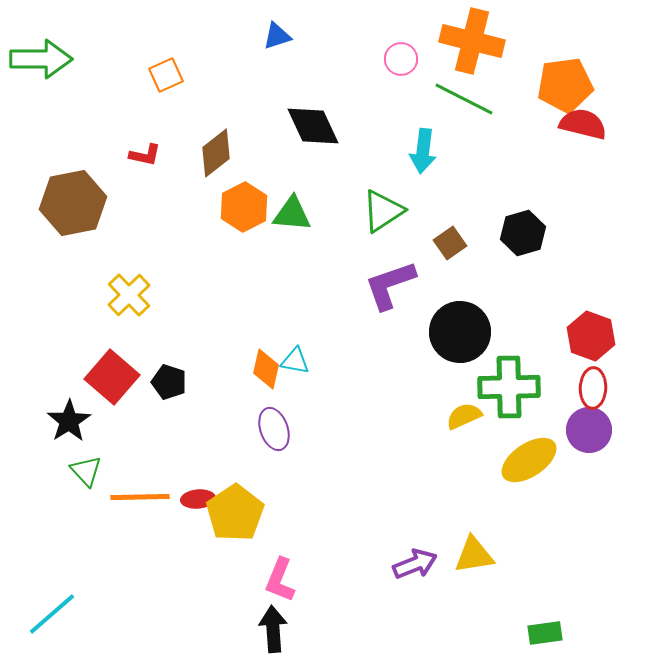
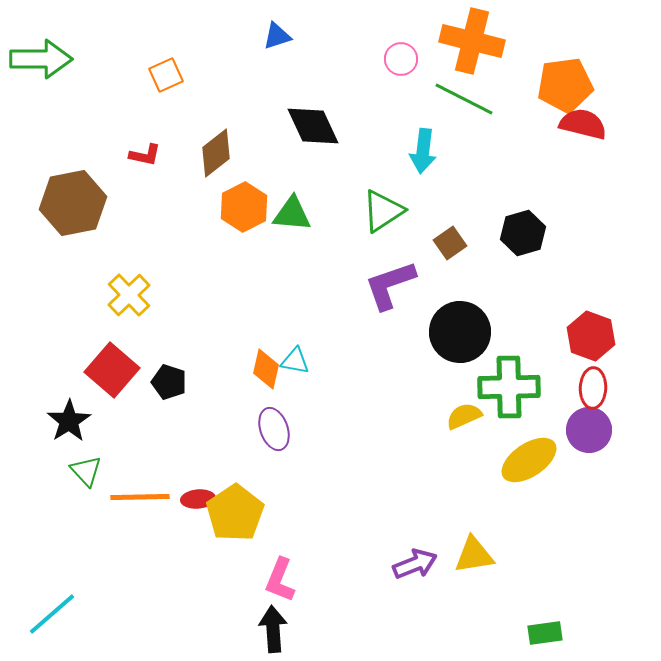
red square at (112, 377): moved 7 px up
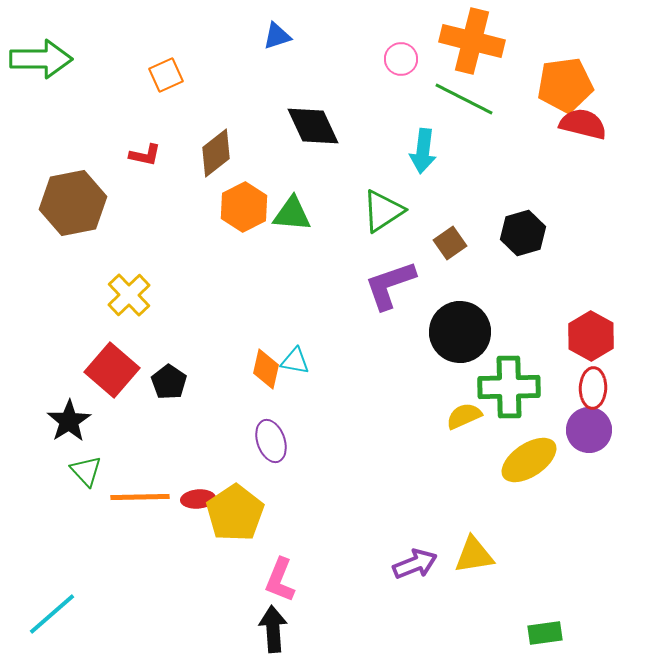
red hexagon at (591, 336): rotated 9 degrees clockwise
black pentagon at (169, 382): rotated 16 degrees clockwise
purple ellipse at (274, 429): moved 3 px left, 12 px down
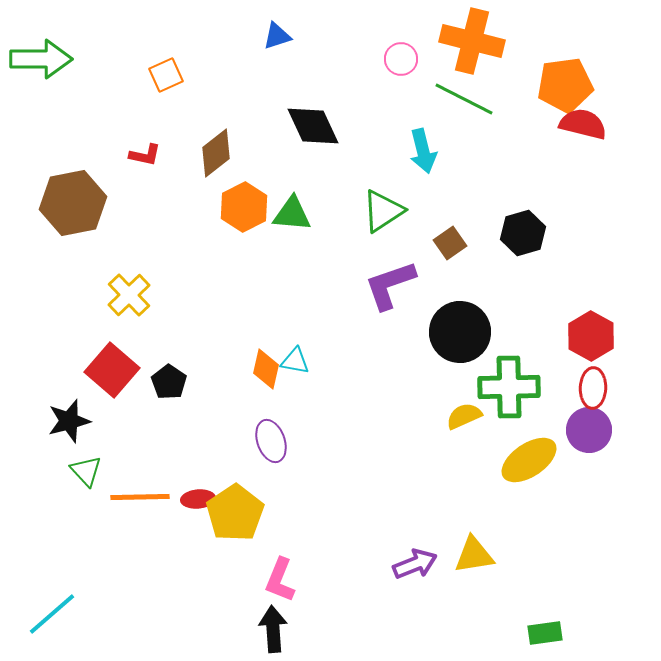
cyan arrow at (423, 151): rotated 21 degrees counterclockwise
black star at (69, 421): rotated 18 degrees clockwise
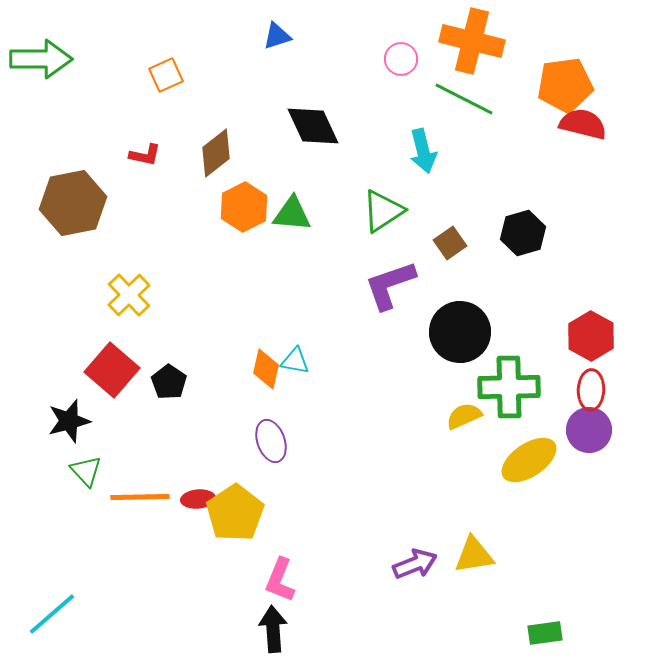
red ellipse at (593, 388): moved 2 px left, 2 px down
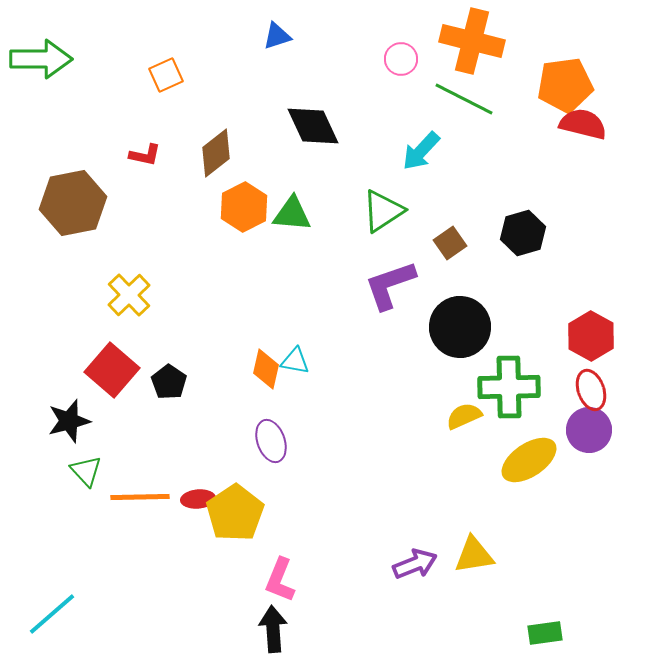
cyan arrow at (423, 151): moved 2 px left; rotated 57 degrees clockwise
black circle at (460, 332): moved 5 px up
red ellipse at (591, 390): rotated 21 degrees counterclockwise
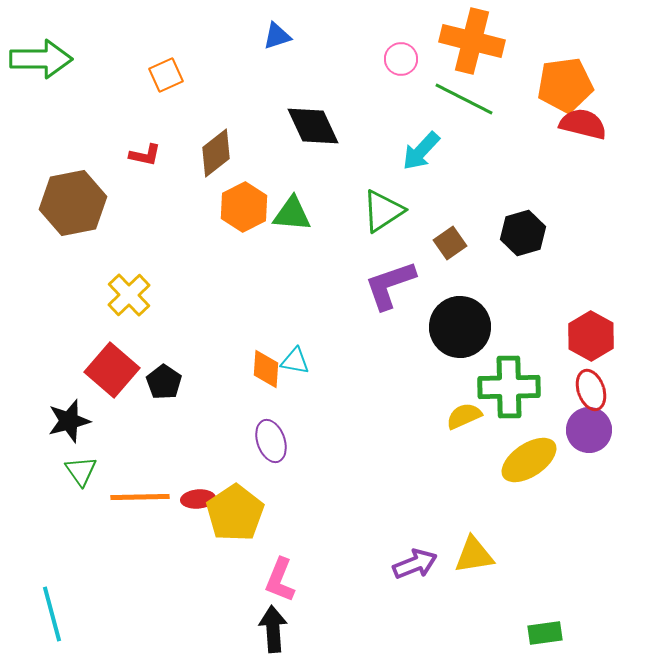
orange diamond at (266, 369): rotated 9 degrees counterclockwise
black pentagon at (169, 382): moved 5 px left
green triangle at (86, 471): moved 5 px left; rotated 8 degrees clockwise
cyan line at (52, 614): rotated 64 degrees counterclockwise
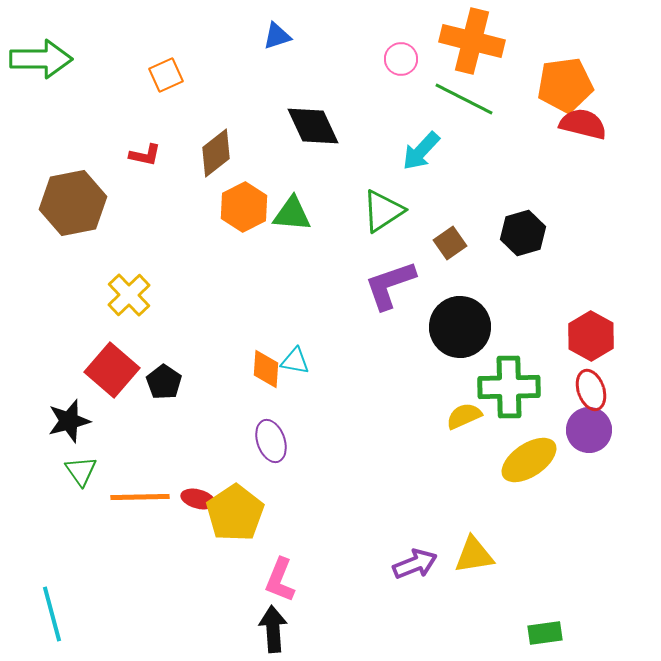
red ellipse at (198, 499): rotated 20 degrees clockwise
